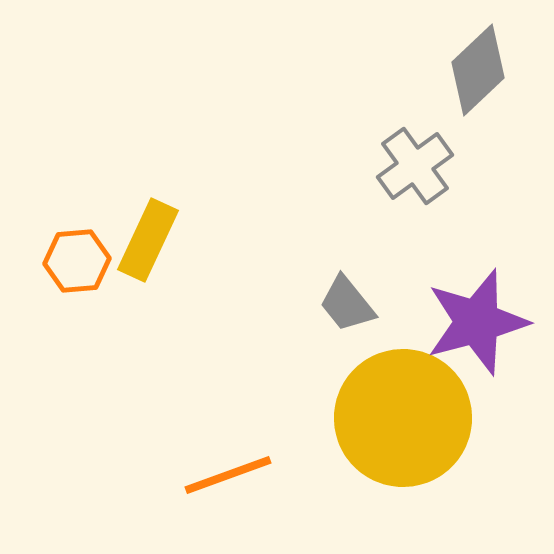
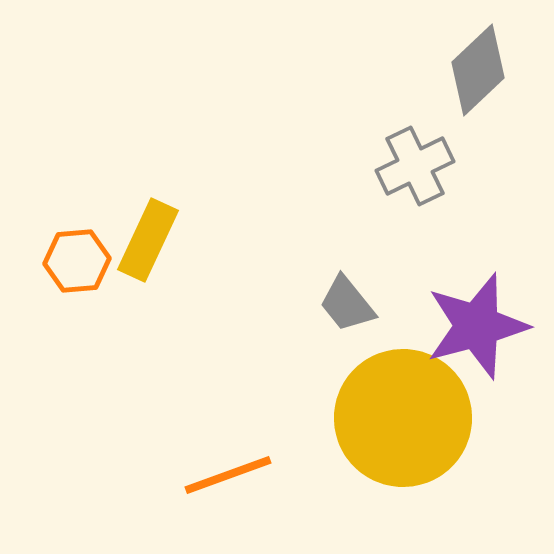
gray cross: rotated 10 degrees clockwise
purple star: moved 4 px down
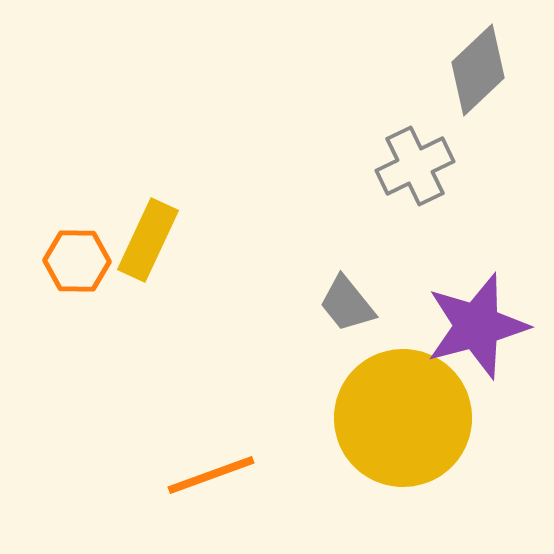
orange hexagon: rotated 6 degrees clockwise
orange line: moved 17 px left
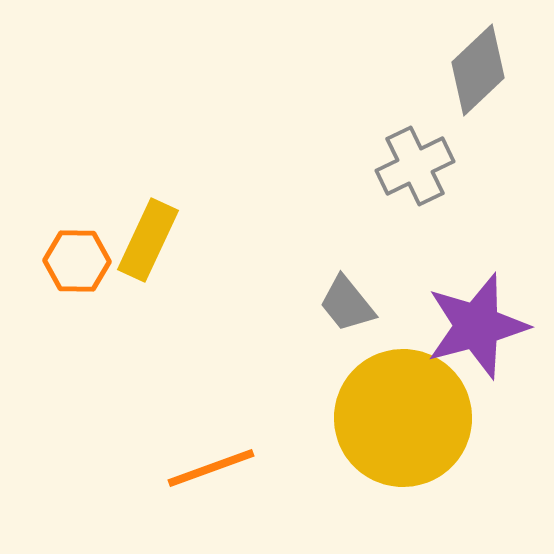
orange line: moved 7 px up
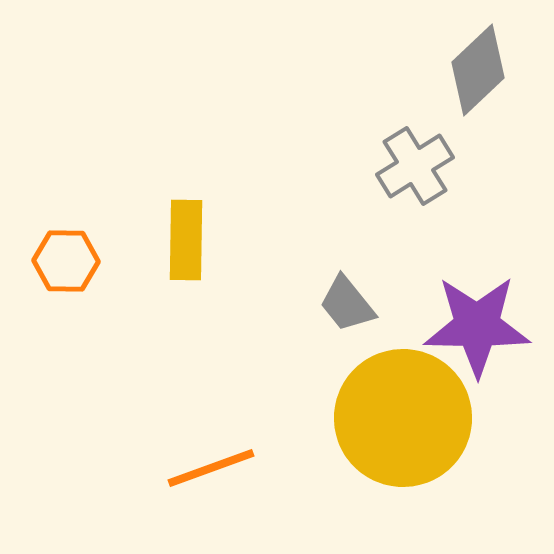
gray cross: rotated 6 degrees counterclockwise
yellow rectangle: moved 38 px right; rotated 24 degrees counterclockwise
orange hexagon: moved 11 px left
purple star: rotated 16 degrees clockwise
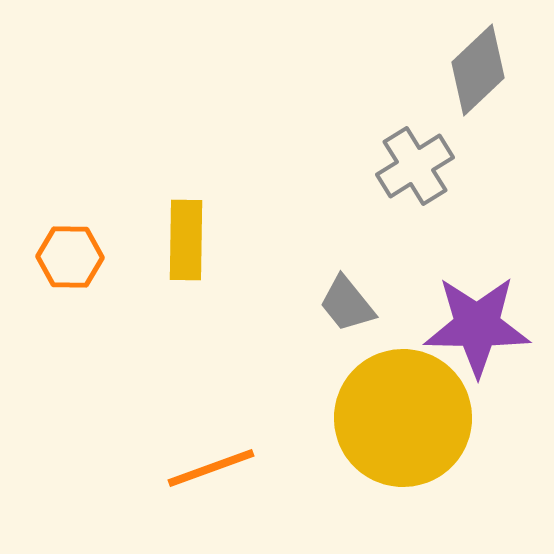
orange hexagon: moved 4 px right, 4 px up
